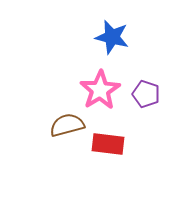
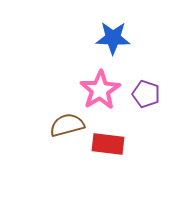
blue star: moved 1 px right, 1 px down; rotated 12 degrees counterclockwise
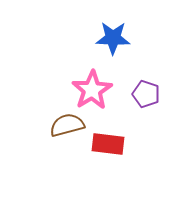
pink star: moved 8 px left
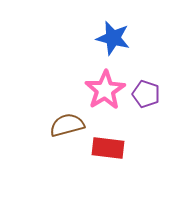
blue star: rotated 12 degrees clockwise
pink star: moved 13 px right
red rectangle: moved 4 px down
